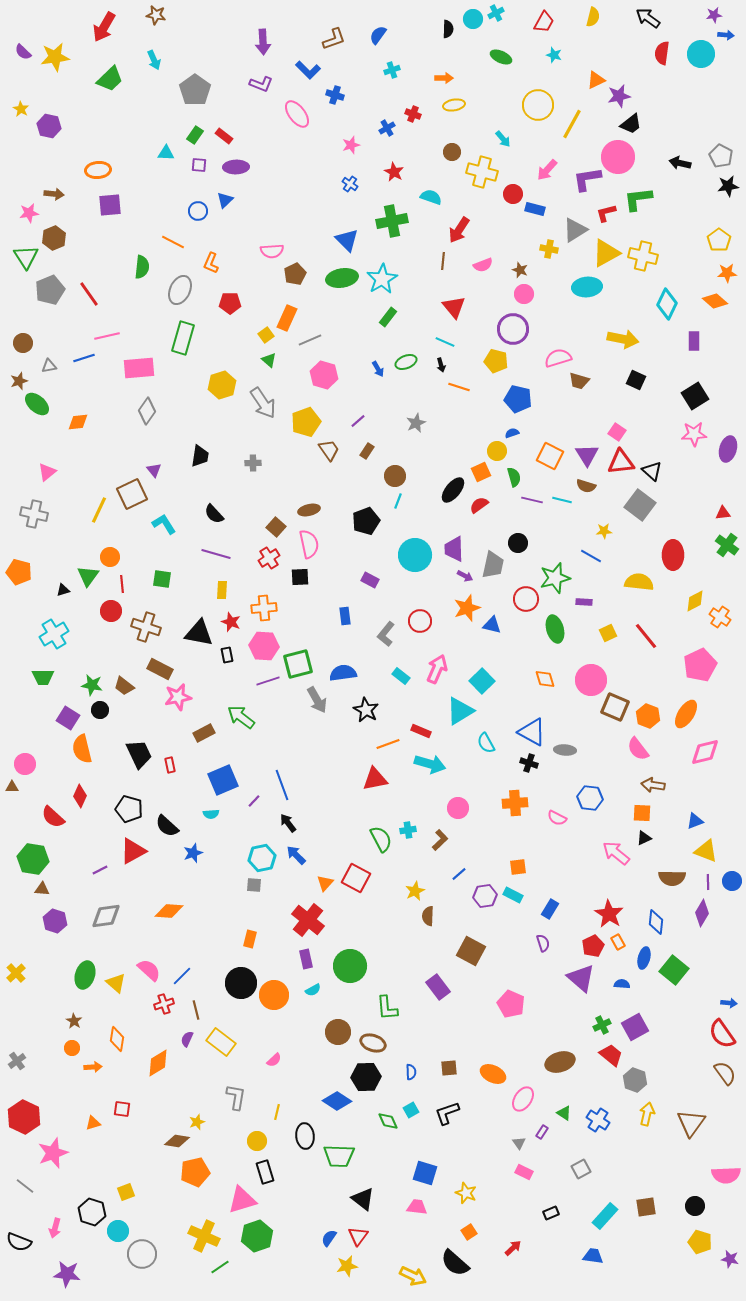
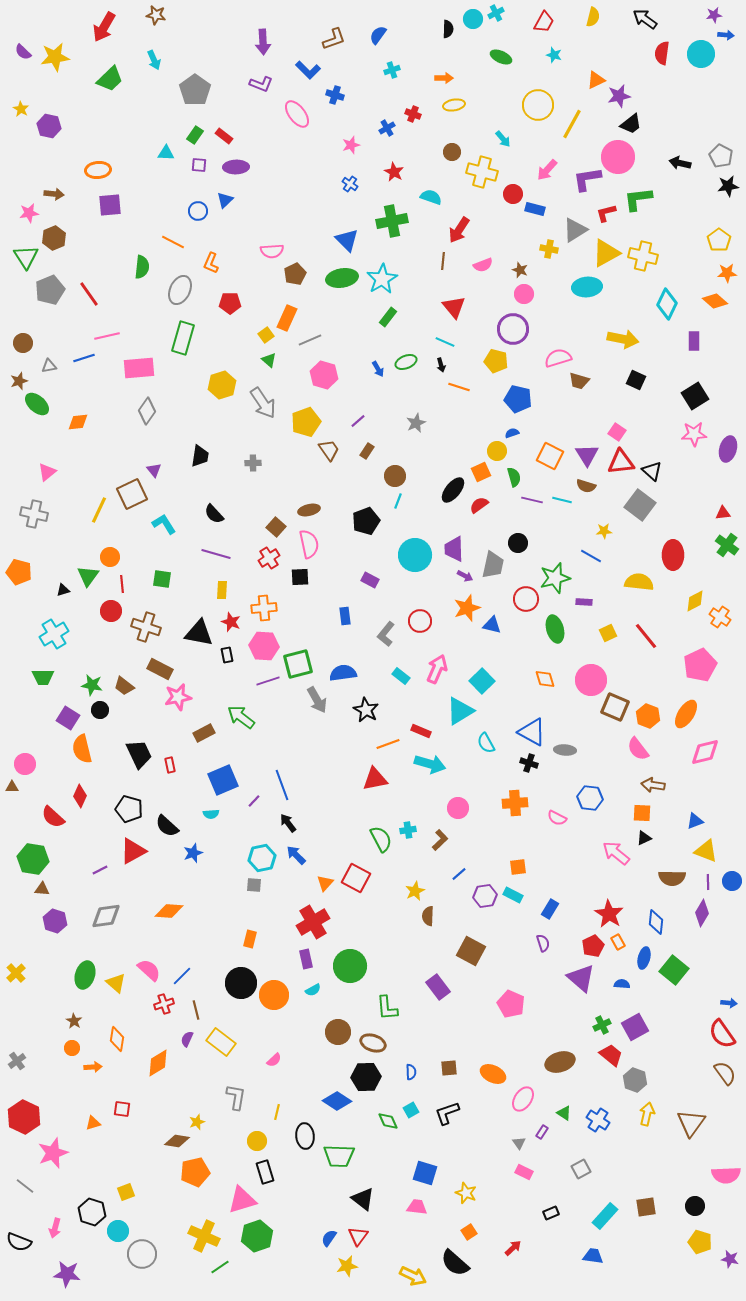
black arrow at (648, 18): moved 3 px left, 1 px down
red cross at (308, 920): moved 5 px right, 2 px down; rotated 20 degrees clockwise
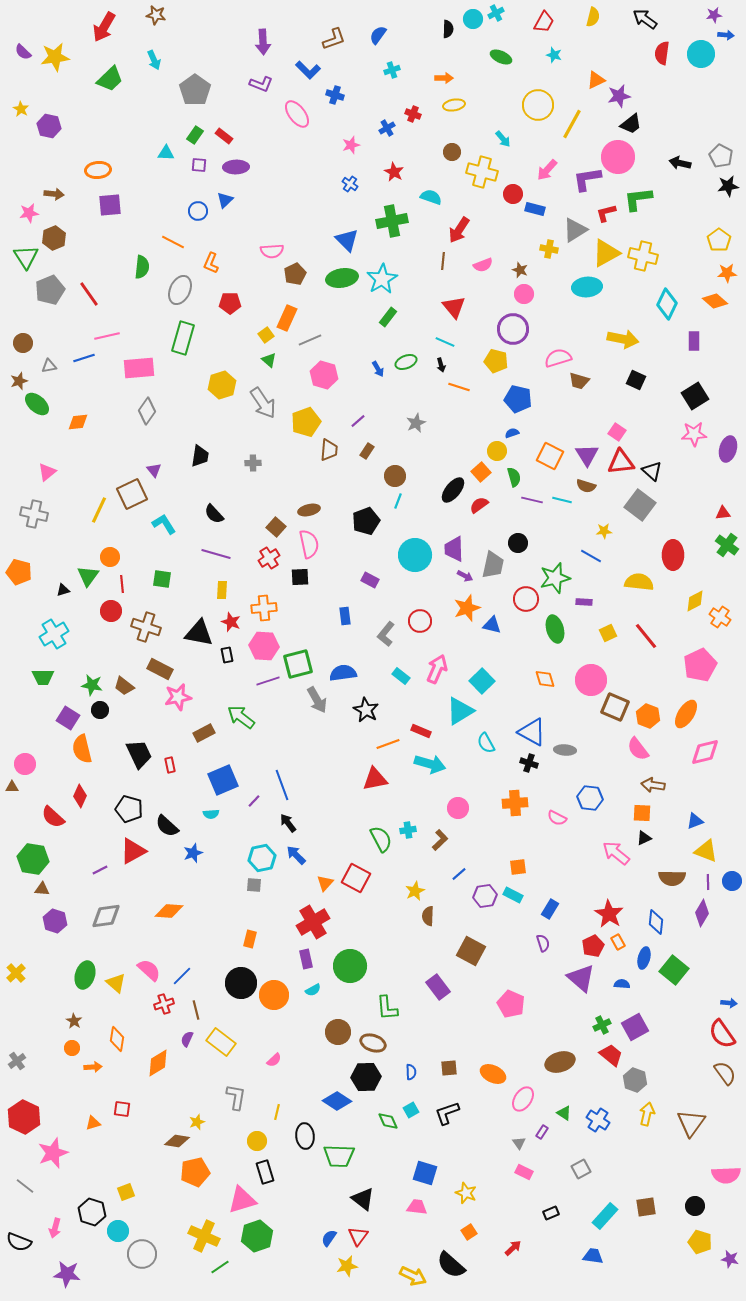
brown trapezoid at (329, 450): rotated 40 degrees clockwise
orange square at (481, 472): rotated 18 degrees counterclockwise
black semicircle at (455, 1263): moved 4 px left, 2 px down
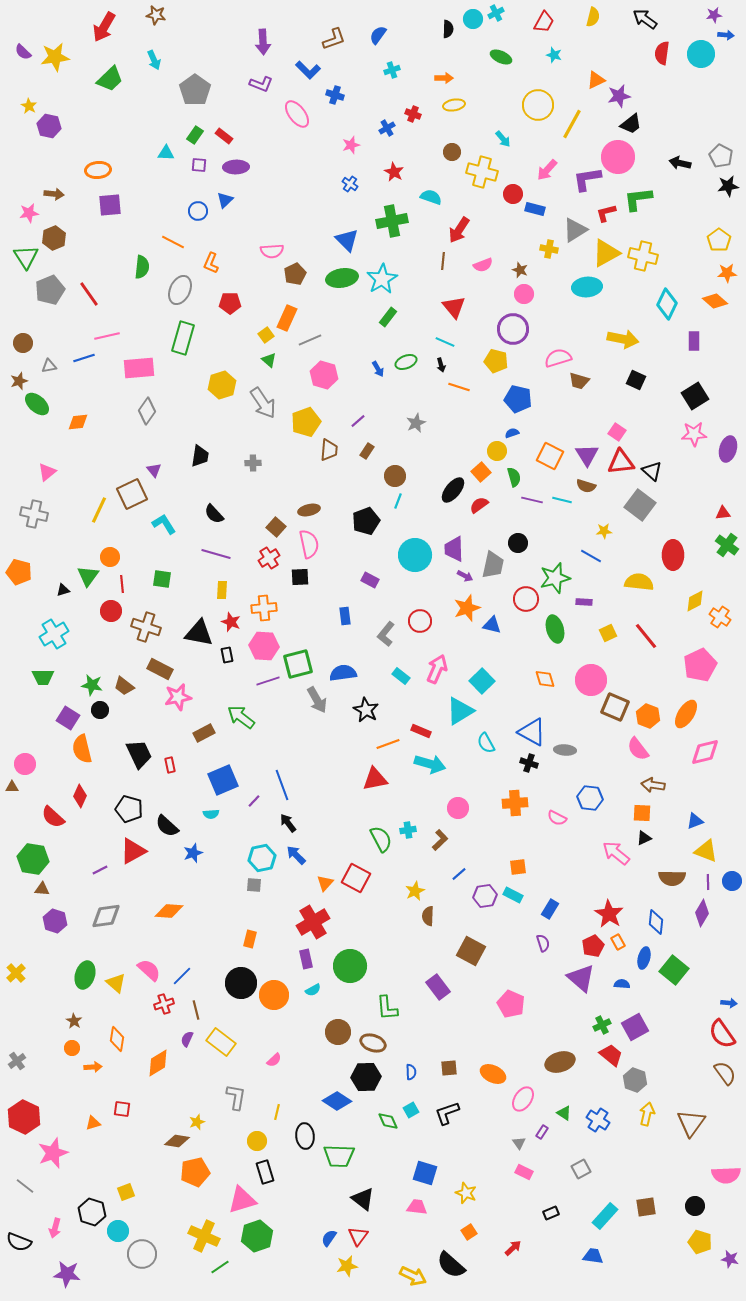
yellow star at (21, 109): moved 8 px right, 3 px up
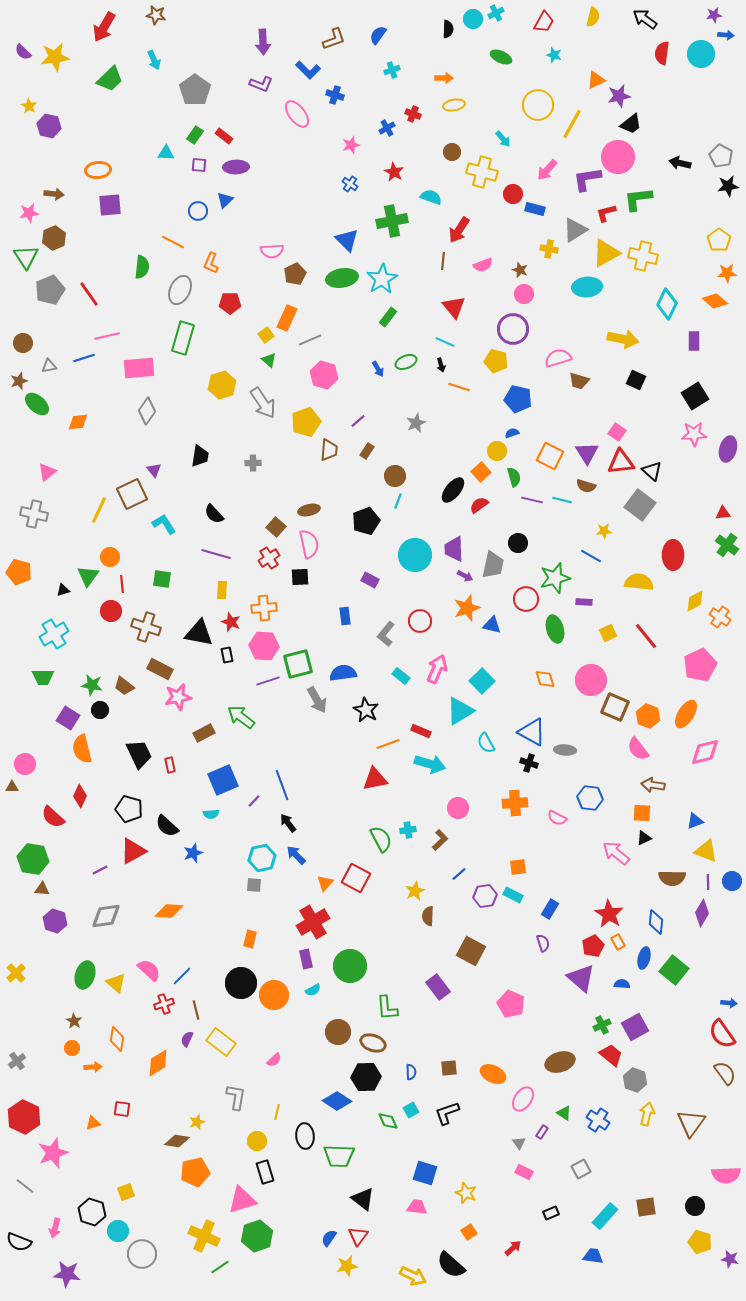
purple triangle at (587, 455): moved 2 px up
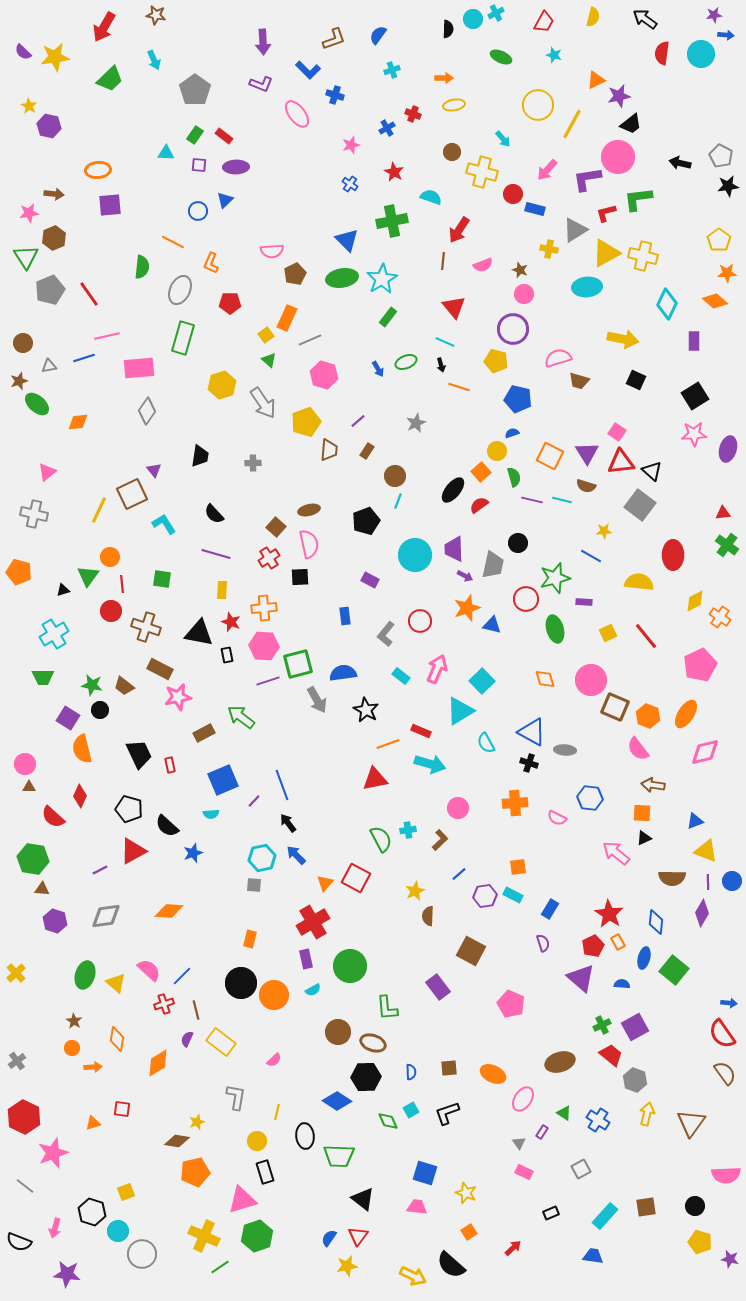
brown triangle at (12, 787): moved 17 px right
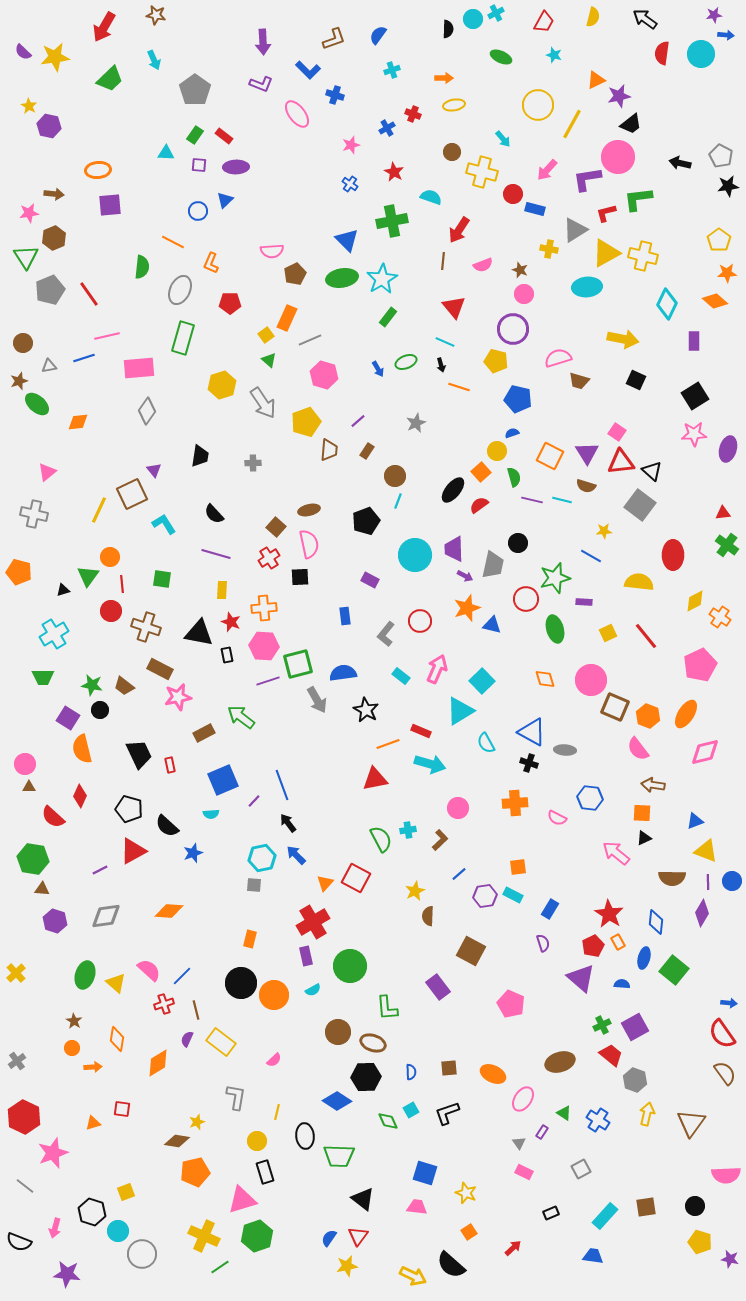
purple rectangle at (306, 959): moved 3 px up
